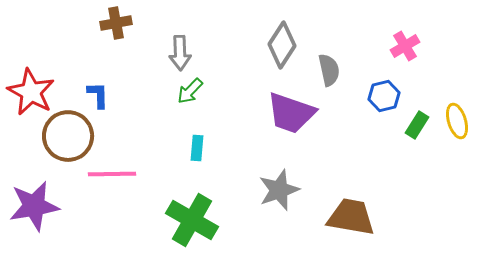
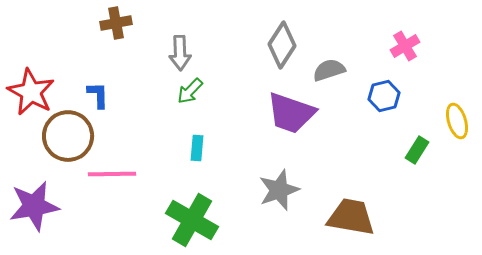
gray semicircle: rotated 96 degrees counterclockwise
green rectangle: moved 25 px down
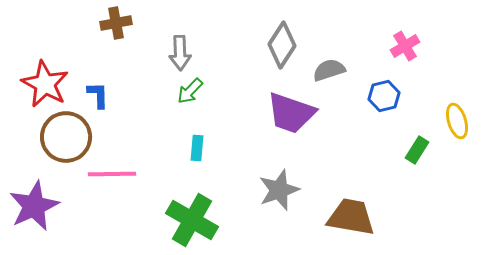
red star: moved 14 px right, 8 px up
brown circle: moved 2 px left, 1 px down
purple star: rotated 15 degrees counterclockwise
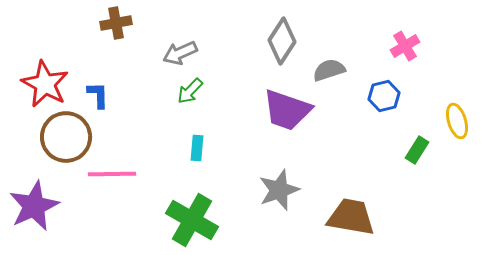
gray diamond: moved 4 px up
gray arrow: rotated 68 degrees clockwise
purple trapezoid: moved 4 px left, 3 px up
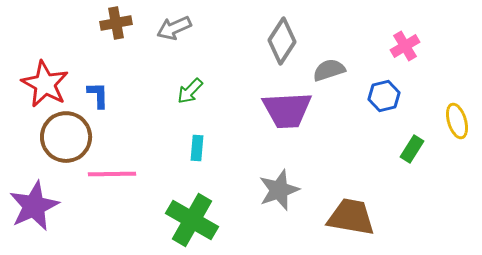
gray arrow: moved 6 px left, 25 px up
purple trapezoid: rotated 22 degrees counterclockwise
green rectangle: moved 5 px left, 1 px up
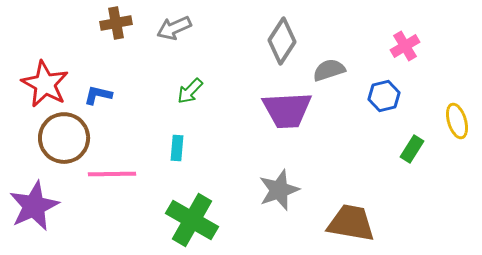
blue L-shape: rotated 76 degrees counterclockwise
brown circle: moved 2 px left, 1 px down
cyan rectangle: moved 20 px left
brown trapezoid: moved 6 px down
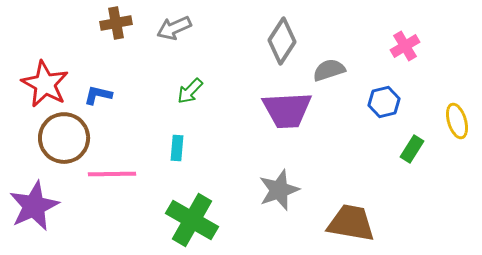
blue hexagon: moved 6 px down
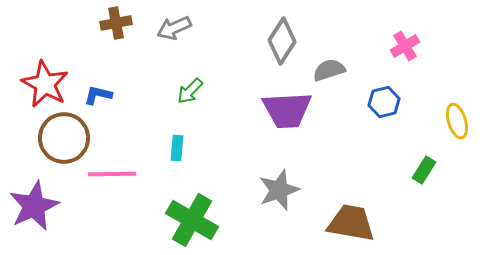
green rectangle: moved 12 px right, 21 px down
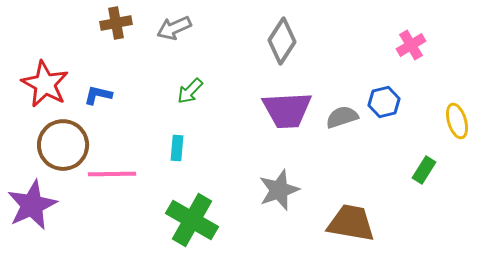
pink cross: moved 6 px right, 1 px up
gray semicircle: moved 13 px right, 47 px down
brown circle: moved 1 px left, 7 px down
purple star: moved 2 px left, 1 px up
